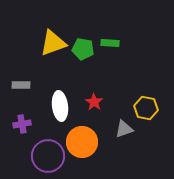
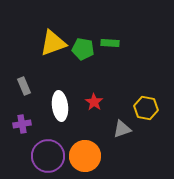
gray rectangle: moved 3 px right, 1 px down; rotated 66 degrees clockwise
gray triangle: moved 2 px left
orange circle: moved 3 px right, 14 px down
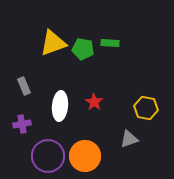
white ellipse: rotated 12 degrees clockwise
gray triangle: moved 7 px right, 10 px down
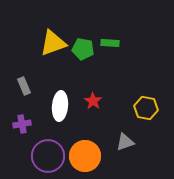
red star: moved 1 px left, 1 px up
gray triangle: moved 4 px left, 3 px down
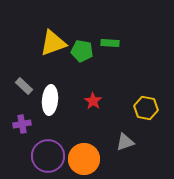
green pentagon: moved 1 px left, 2 px down
gray rectangle: rotated 24 degrees counterclockwise
white ellipse: moved 10 px left, 6 px up
orange circle: moved 1 px left, 3 px down
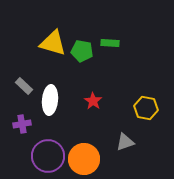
yellow triangle: rotated 36 degrees clockwise
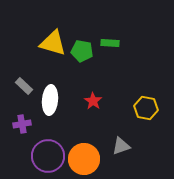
gray triangle: moved 4 px left, 4 px down
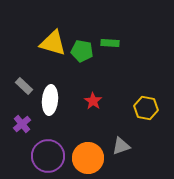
purple cross: rotated 30 degrees counterclockwise
orange circle: moved 4 px right, 1 px up
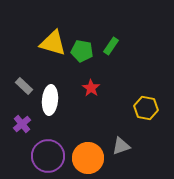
green rectangle: moved 1 px right, 3 px down; rotated 60 degrees counterclockwise
red star: moved 2 px left, 13 px up
